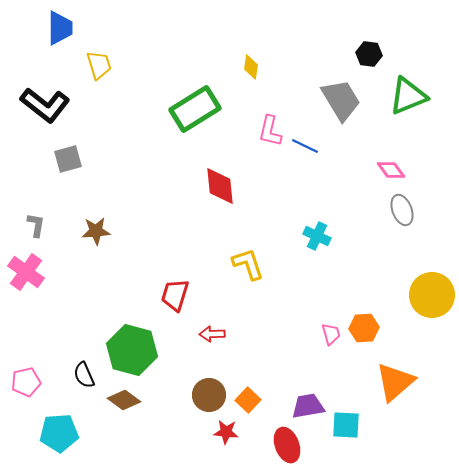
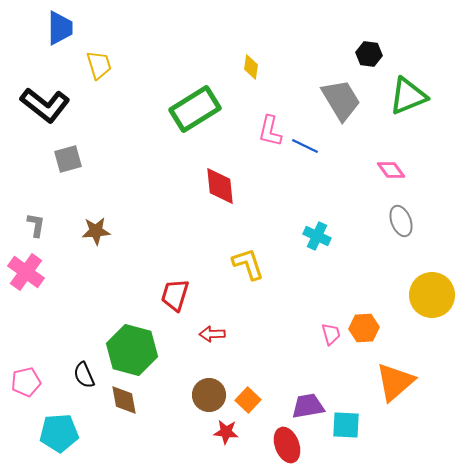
gray ellipse: moved 1 px left, 11 px down
brown diamond: rotated 44 degrees clockwise
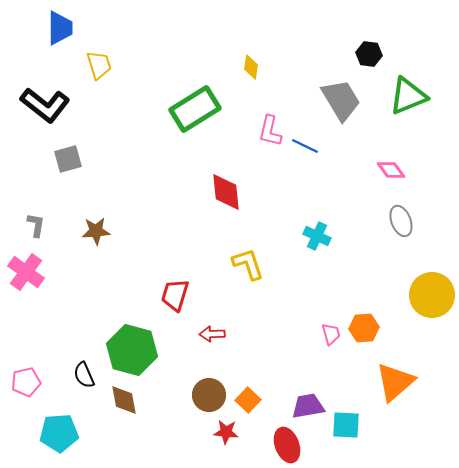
red diamond: moved 6 px right, 6 px down
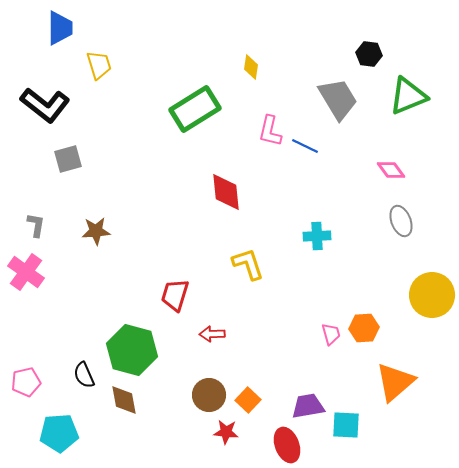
gray trapezoid: moved 3 px left, 1 px up
cyan cross: rotated 28 degrees counterclockwise
